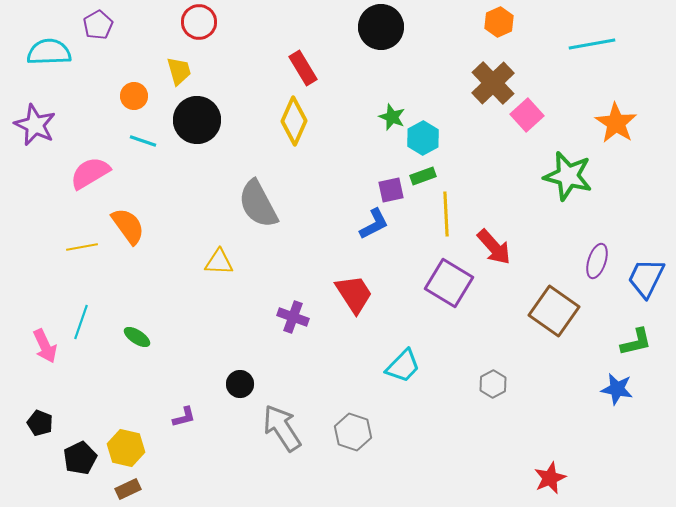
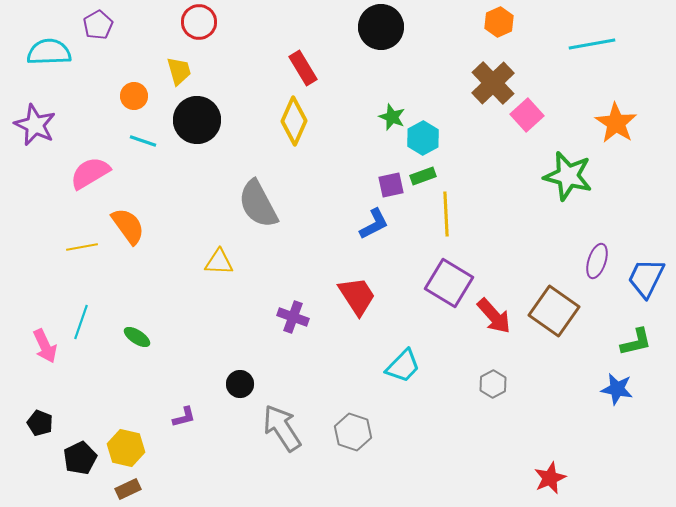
purple square at (391, 190): moved 5 px up
red arrow at (494, 247): moved 69 px down
red trapezoid at (354, 294): moved 3 px right, 2 px down
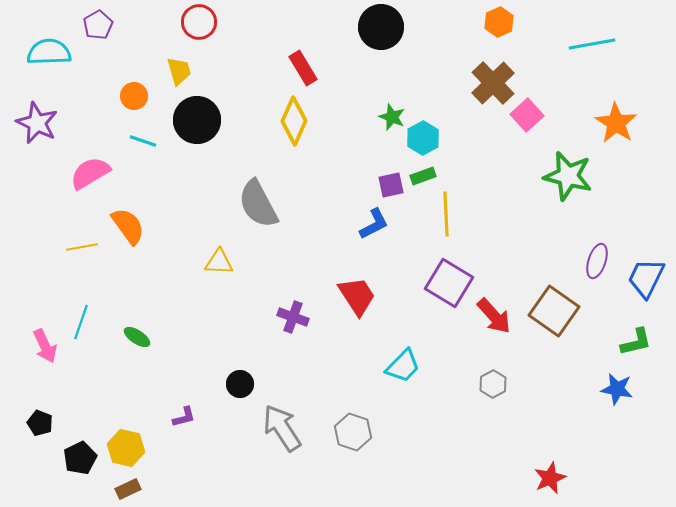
purple star at (35, 125): moved 2 px right, 2 px up
